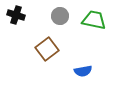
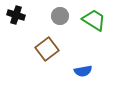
green trapezoid: rotated 20 degrees clockwise
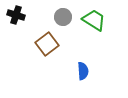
gray circle: moved 3 px right, 1 px down
brown square: moved 5 px up
blue semicircle: rotated 84 degrees counterclockwise
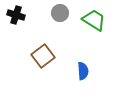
gray circle: moved 3 px left, 4 px up
brown square: moved 4 px left, 12 px down
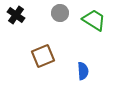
black cross: rotated 18 degrees clockwise
brown square: rotated 15 degrees clockwise
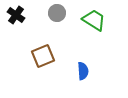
gray circle: moved 3 px left
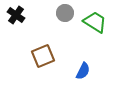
gray circle: moved 8 px right
green trapezoid: moved 1 px right, 2 px down
blue semicircle: rotated 30 degrees clockwise
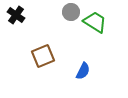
gray circle: moved 6 px right, 1 px up
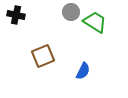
black cross: rotated 24 degrees counterclockwise
